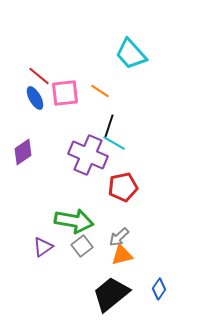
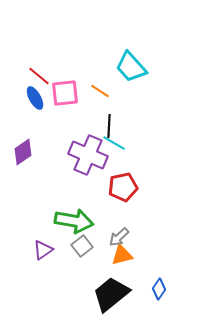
cyan trapezoid: moved 13 px down
black line: rotated 15 degrees counterclockwise
purple triangle: moved 3 px down
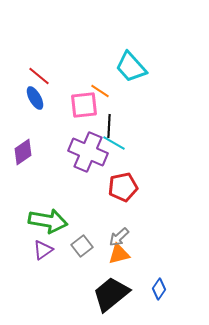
pink square: moved 19 px right, 12 px down
purple cross: moved 3 px up
green arrow: moved 26 px left
orange triangle: moved 3 px left, 1 px up
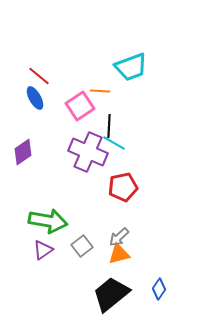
cyan trapezoid: rotated 68 degrees counterclockwise
orange line: rotated 30 degrees counterclockwise
pink square: moved 4 px left, 1 px down; rotated 28 degrees counterclockwise
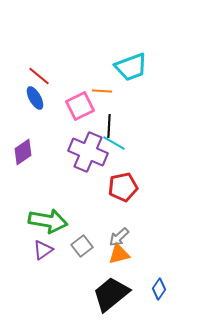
orange line: moved 2 px right
pink square: rotated 8 degrees clockwise
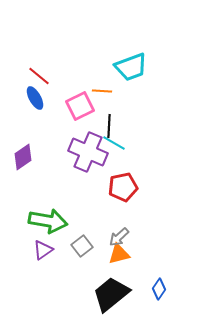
purple diamond: moved 5 px down
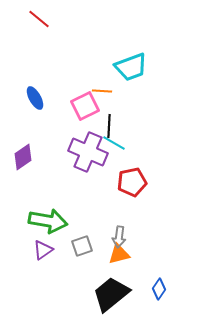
red line: moved 57 px up
pink square: moved 5 px right
red pentagon: moved 9 px right, 5 px up
gray arrow: rotated 40 degrees counterclockwise
gray square: rotated 20 degrees clockwise
